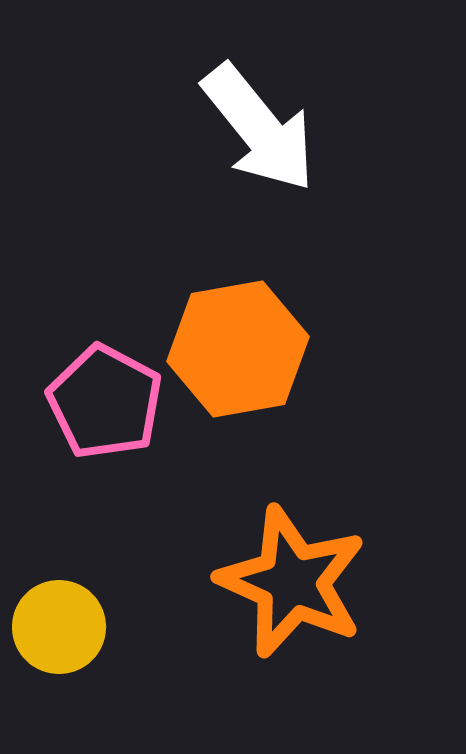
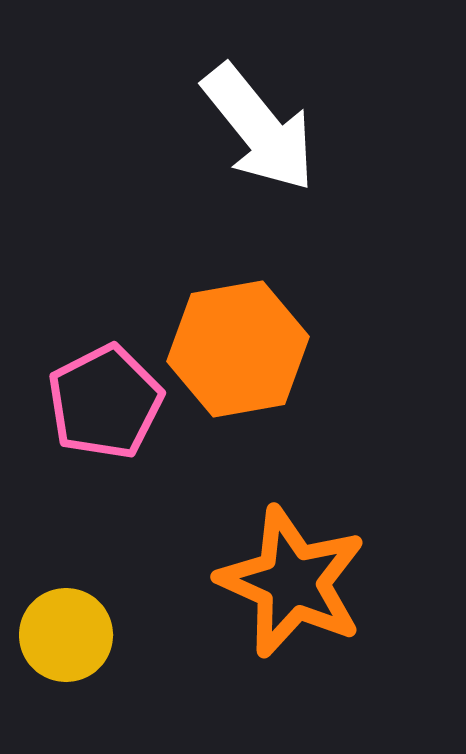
pink pentagon: rotated 17 degrees clockwise
yellow circle: moved 7 px right, 8 px down
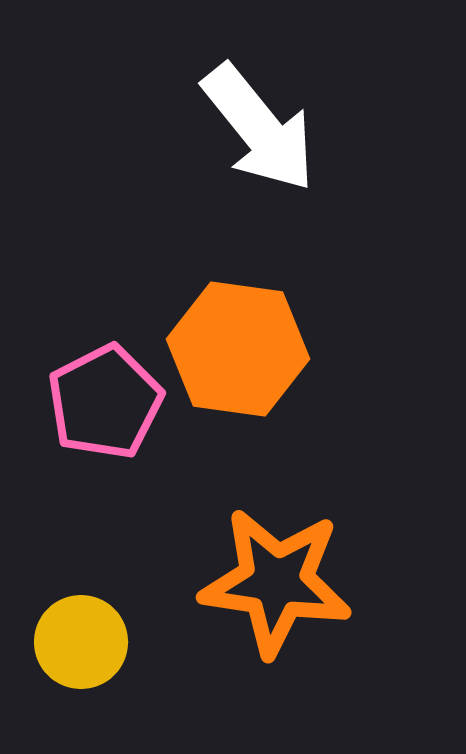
orange hexagon: rotated 18 degrees clockwise
orange star: moved 16 px left; rotated 16 degrees counterclockwise
yellow circle: moved 15 px right, 7 px down
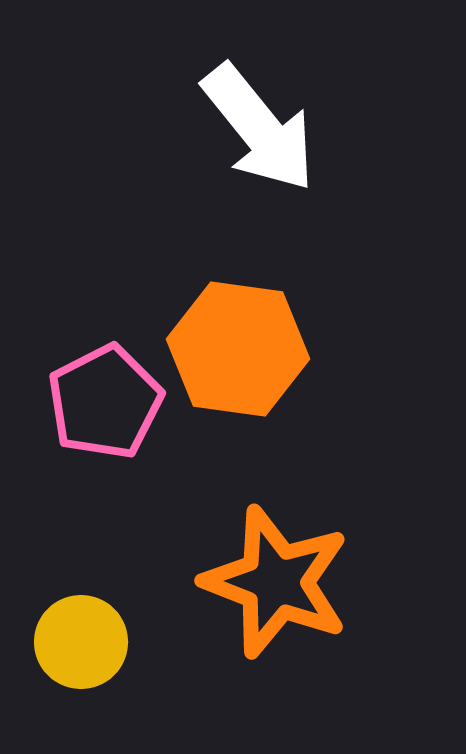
orange star: rotated 13 degrees clockwise
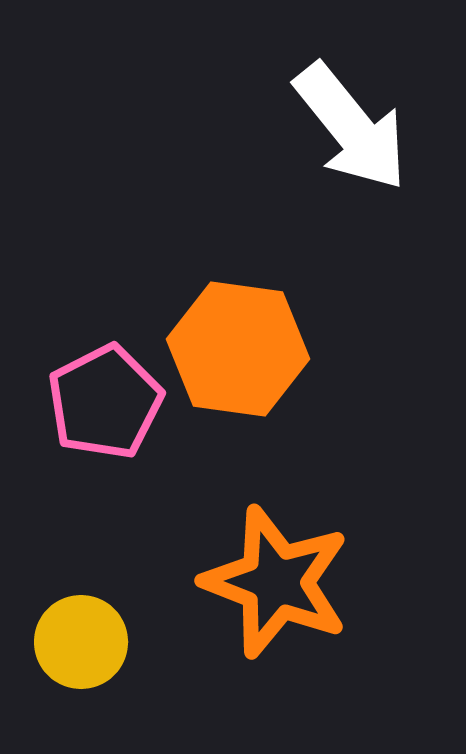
white arrow: moved 92 px right, 1 px up
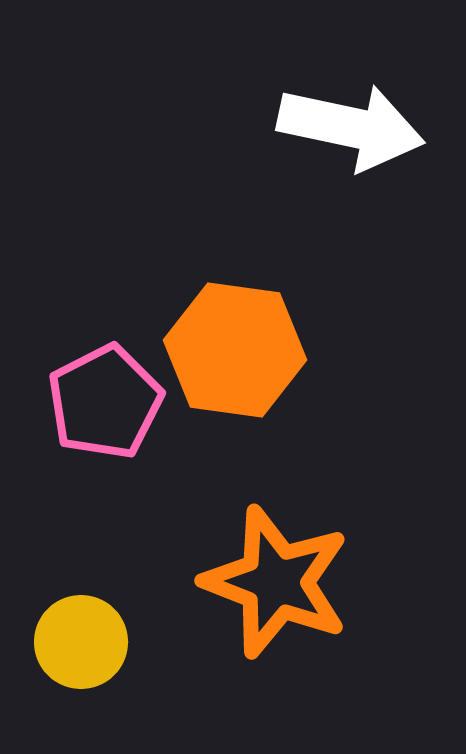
white arrow: rotated 39 degrees counterclockwise
orange hexagon: moved 3 px left, 1 px down
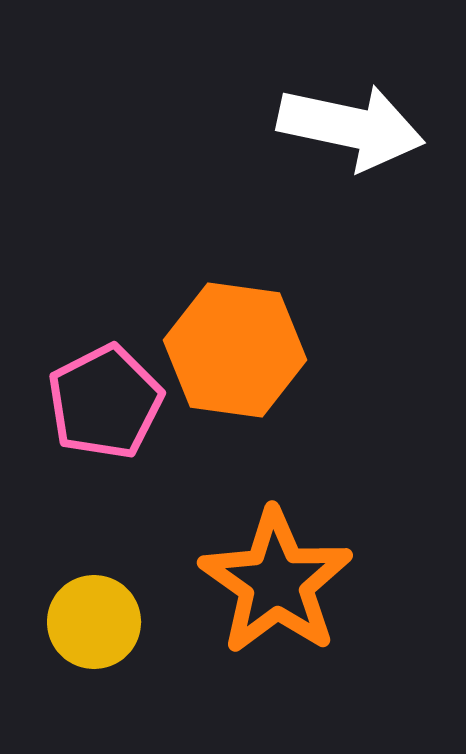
orange star: rotated 14 degrees clockwise
yellow circle: moved 13 px right, 20 px up
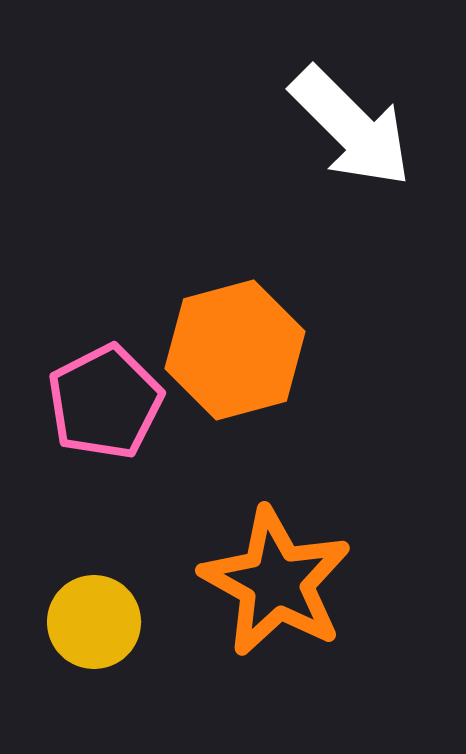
white arrow: rotated 33 degrees clockwise
orange hexagon: rotated 23 degrees counterclockwise
orange star: rotated 6 degrees counterclockwise
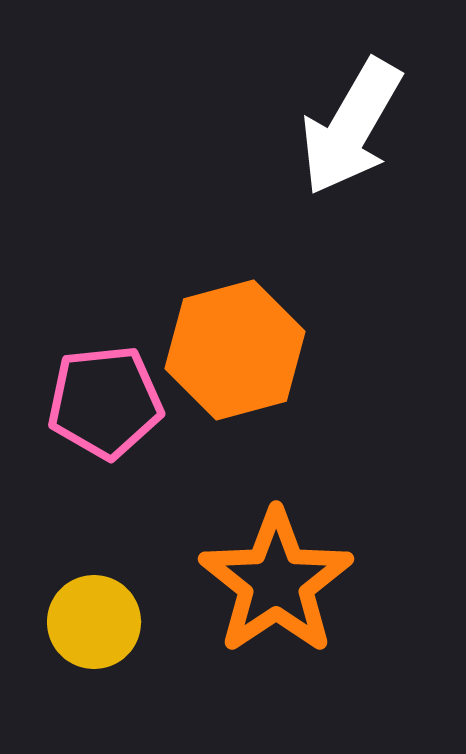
white arrow: rotated 75 degrees clockwise
pink pentagon: rotated 21 degrees clockwise
orange star: rotated 9 degrees clockwise
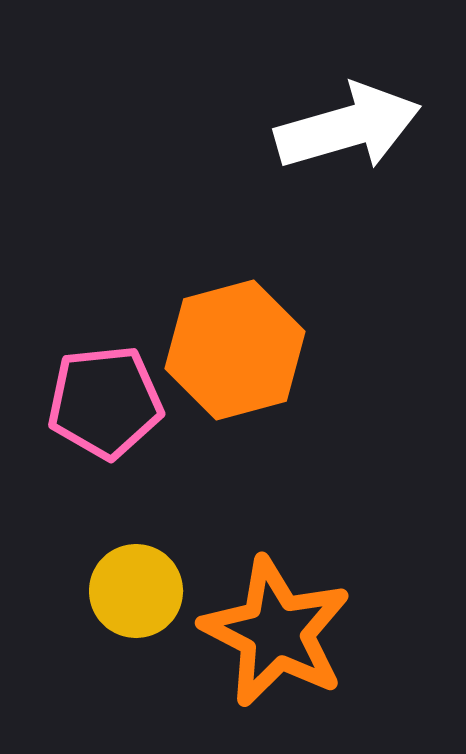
white arrow: moved 3 px left; rotated 136 degrees counterclockwise
orange star: moved 50 px down; rotated 11 degrees counterclockwise
yellow circle: moved 42 px right, 31 px up
